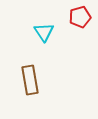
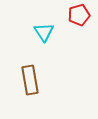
red pentagon: moved 1 px left, 2 px up
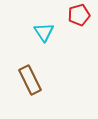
brown rectangle: rotated 16 degrees counterclockwise
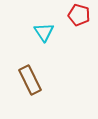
red pentagon: rotated 30 degrees clockwise
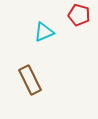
cyan triangle: rotated 40 degrees clockwise
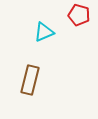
brown rectangle: rotated 40 degrees clockwise
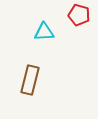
cyan triangle: rotated 20 degrees clockwise
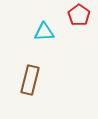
red pentagon: rotated 20 degrees clockwise
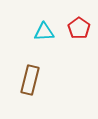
red pentagon: moved 13 px down
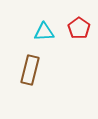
brown rectangle: moved 10 px up
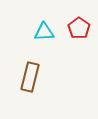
brown rectangle: moved 7 px down
